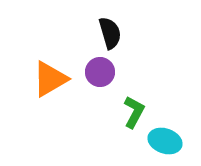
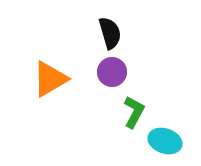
purple circle: moved 12 px right
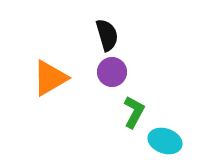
black semicircle: moved 3 px left, 2 px down
orange triangle: moved 1 px up
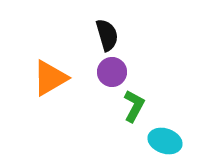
green L-shape: moved 6 px up
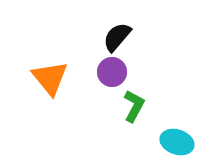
black semicircle: moved 10 px right, 2 px down; rotated 124 degrees counterclockwise
orange triangle: rotated 39 degrees counterclockwise
cyan ellipse: moved 12 px right, 1 px down
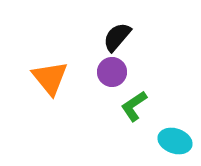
green L-shape: rotated 152 degrees counterclockwise
cyan ellipse: moved 2 px left, 1 px up
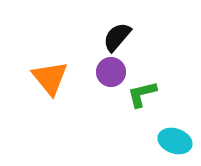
purple circle: moved 1 px left
green L-shape: moved 8 px right, 12 px up; rotated 20 degrees clockwise
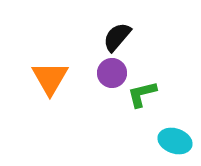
purple circle: moved 1 px right, 1 px down
orange triangle: rotated 9 degrees clockwise
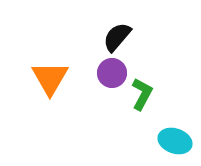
green L-shape: rotated 132 degrees clockwise
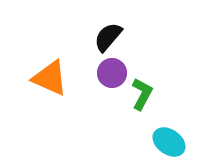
black semicircle: moved 9 px left
orange triangle: rotated 36 degrees counterclockwise
cyan ellipse: moved 6 px left, 1 px down; rotated 16 degrees clockwise
